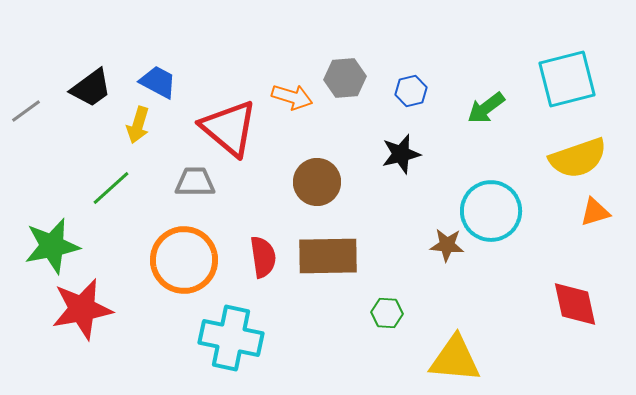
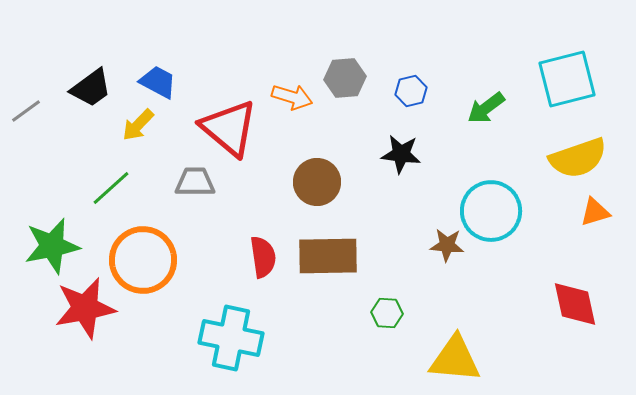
yellow arrow: rotated 27 degrees clockwise
black star: rotated 21 degrees clockwise
orange circle: moved 41 px left
red star: moved 3 px right, 1 px up
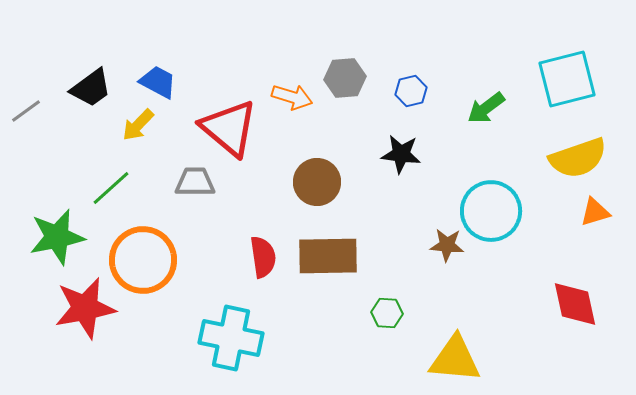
green star: moved 5 px right, 9 px up
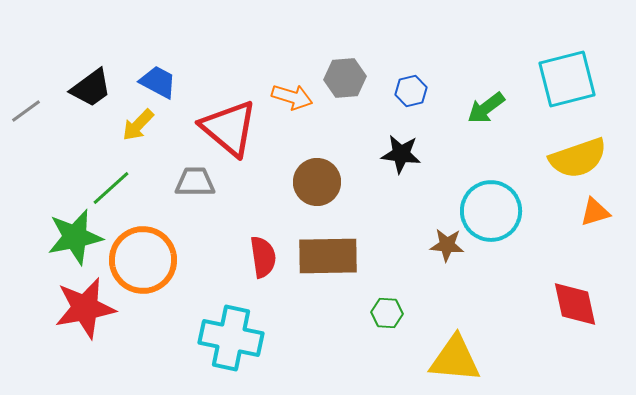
green star: moved 18 px right
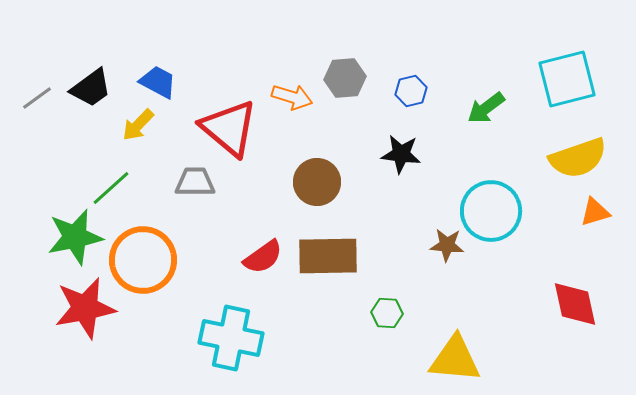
gray line: moved 11 px right, 13 px up
red semicircle: rotated 63 degrees clockwise
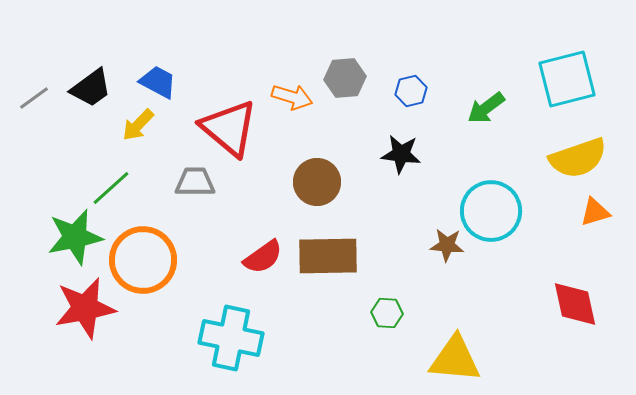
gray line: moved 3 px left
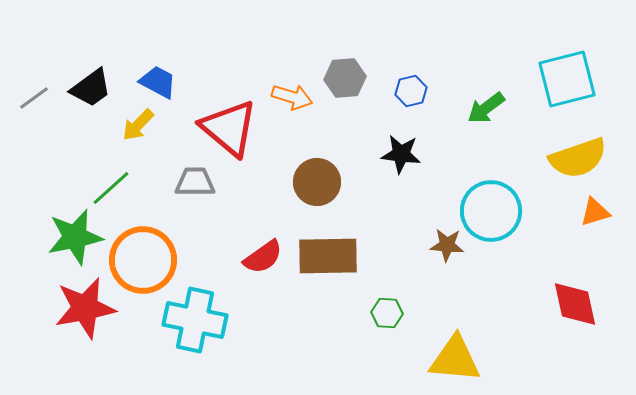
cyan cross: moved 36 px left, 18 px up
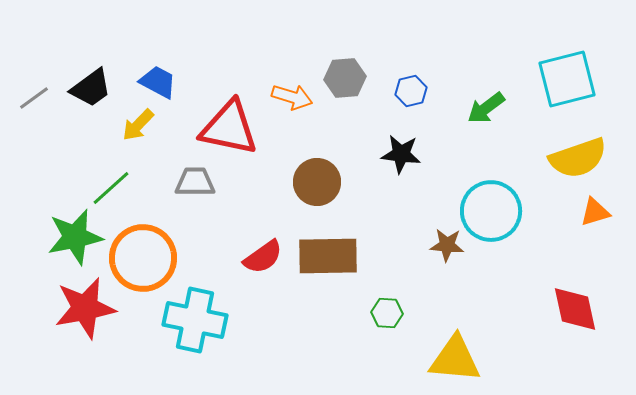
red triangle: rotated 28 degrees counterclockwise
orange circle: moved 2 px up
red diamond: moved 5 px down
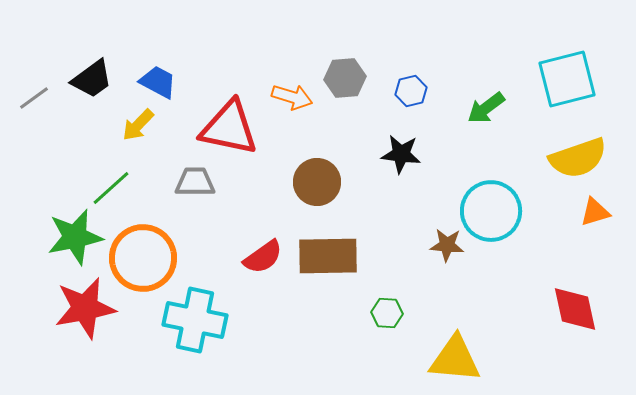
black trapezoid: moved 1 px right, 9 px up
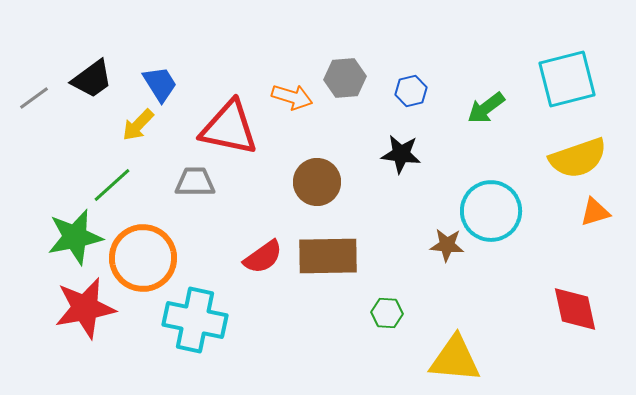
blue trapezoid: moved 2 px right, 2 px down; rotated 30 degrees clockwise
green line: moved 1 px right, 3 px up
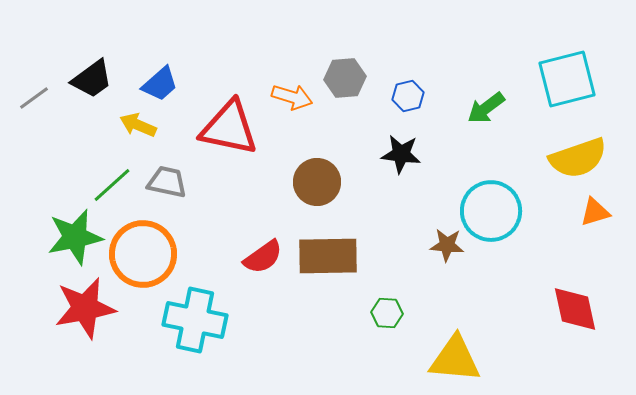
blue trapezoid: rotated 81 degrees clockwise
blue hexagon: moved 3 px left, 5 px down
yellow arrow: rotated 69 degrees clockwise
gray trapezoid: moved 28 px left; rotated 12 degrees clockwise
orange circle: moved 4 px up
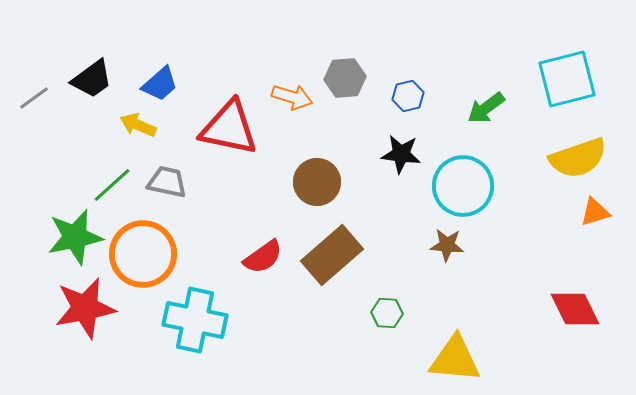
cyan circle: moved 28 px left, 25 px up
brown rectangle: moved 4 px right, 1 px up; rotated 40 degrees counterclockwise
red diamond: rotated 14 degrees counterclockwise
